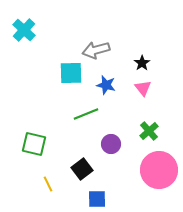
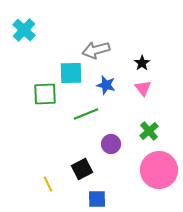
green square: moved 11 px right, 50 px up; rotated 15 degrees counterclockwise
black square: rotated 10 degrees clockwise
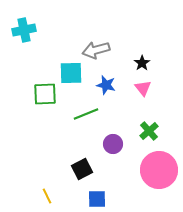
cyan cross: rotated 35 degrees clockwise
purple circle: moved 2 px right
yellow line: moved 1 px left, 12 px down
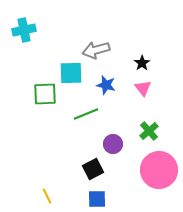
black square: moved 11 px right
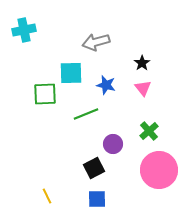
gray arrow: moved 8 px up
black square: moved 1 px right, 1 px up
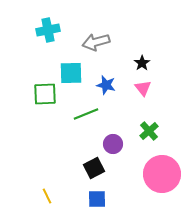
cyan cross: moved 24 px right
pink circle: moved 3 px right, 4 px down
